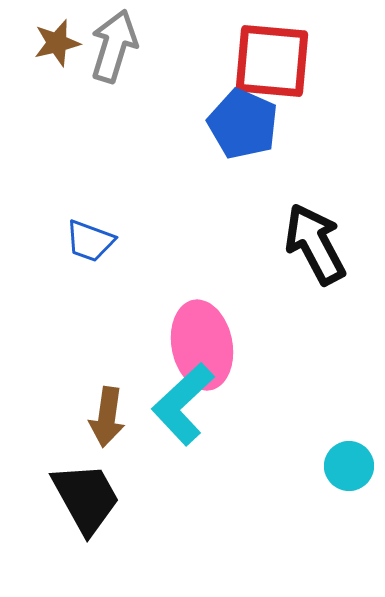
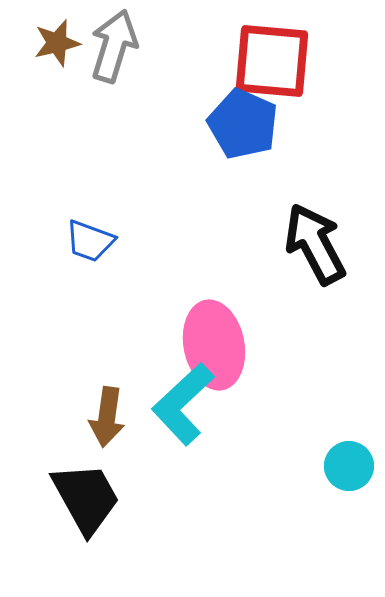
pink ellipse: moved 12 px right
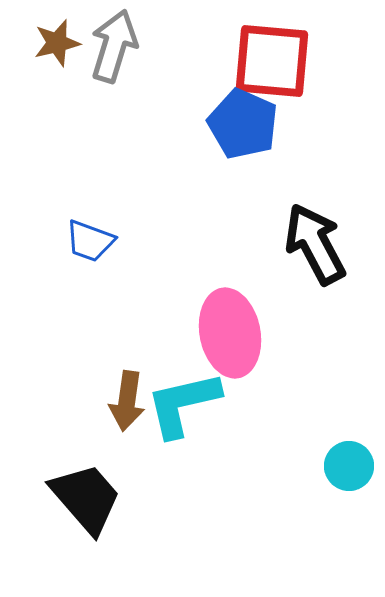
pink ellipse: moved 16 px right, 12 px up
cyan L-shape: rotated 30 degrees clockwise
brown arrow: moved 20 px right, 16 px up
black trapezoid: rotated 12 degrees counterclockwise
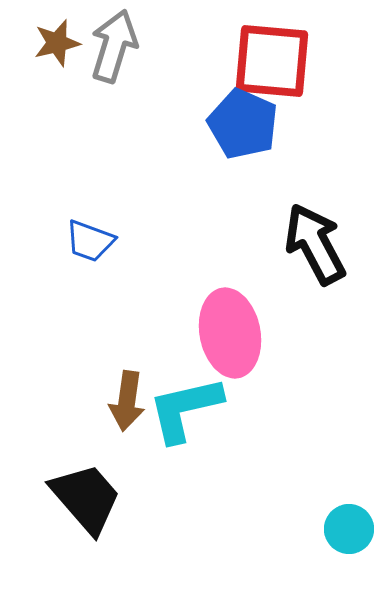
cyan L-shape: moved 2 px right, 5 px down
cyan circle: moved 63 px down
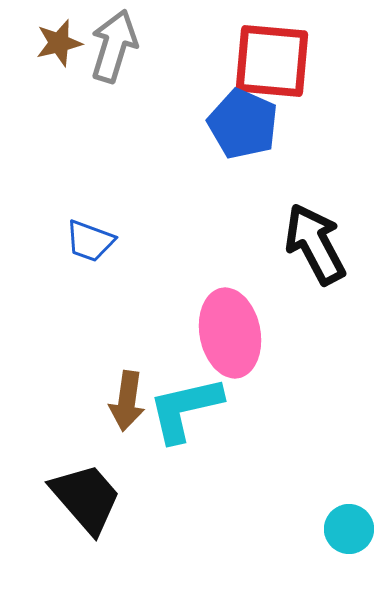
brown star: moved 2 px right
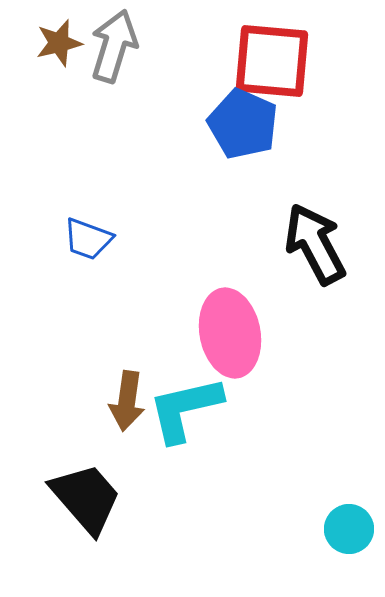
blue trapezoid: moved 2 px left, 2 px up
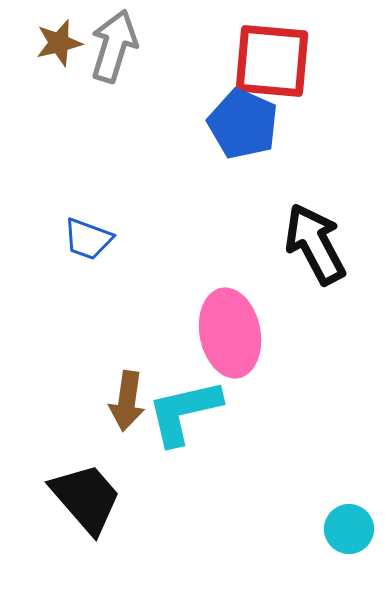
cyan L-shape: moved 1 px left, 3 px down
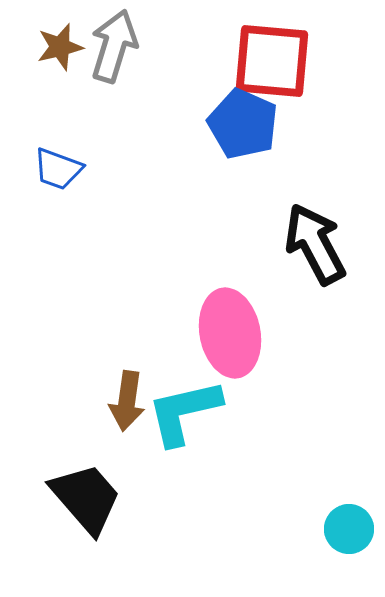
brown star: moved 1 px right, 4 px down
blue trapezoid: moved 30 px left, 70 px up
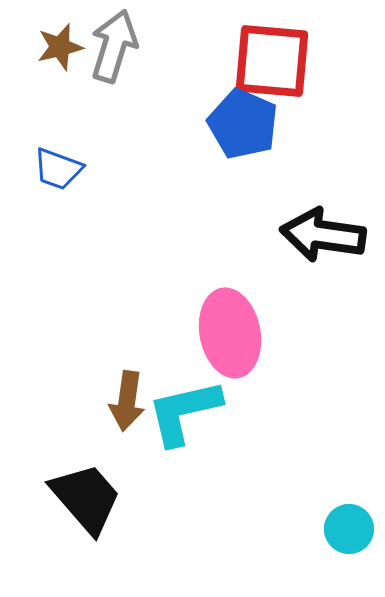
black arrow: moved 8 px right, 9 px up; rotated 54 degrees counterclockwise
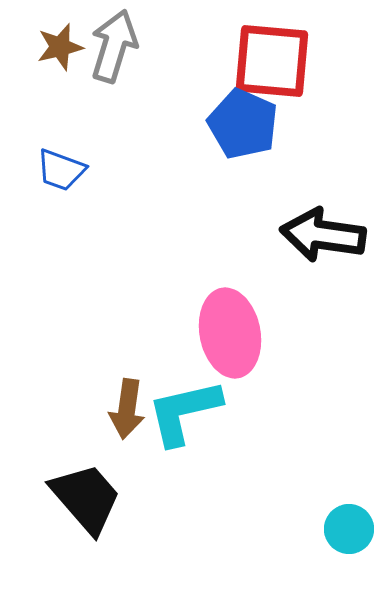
blue trapezoid: moved 3 px right, 1 px down
brown arrow: moved 8 px down
